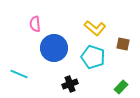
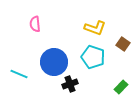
yellow L-shape: rotated 20 degrees counterclockwise
brown square: rotated 24 degrees clockwise
blue circle: moved 14 px down
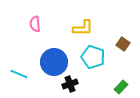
yellow L-shape: moved 12 px left; rotated 20 degrees counterclockwise
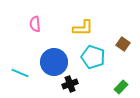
cyan line: moved 1 px right, 1 px up
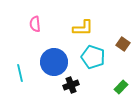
cyan line: rotated 54 degrees clockwise
black cross: moved 1 px right, 1 px down
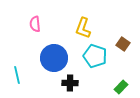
yellow L-shape: rotated 110 degrees clockwise
cyan pentagon: moved 2 px right, 1 px up
blue circle: moved 4 px up
cyan line: moved 3 px left, 2 px down
black cross: moved 1 px left, 2 px up; rotated 21 degrees clockwise
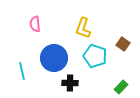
cyan line: moved 5 px right, 4 px up
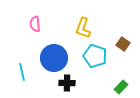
cyan line: moved 1 px down
black cross: moved 3 px left
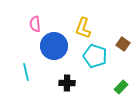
blue circle: moved 12 px up
cyan line: moved 4 px right
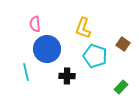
blue circle: moved 7 px left, 3 px down
black cross: moved 7 px up
